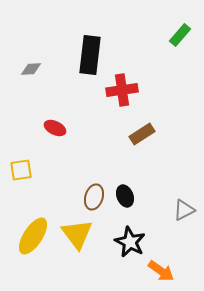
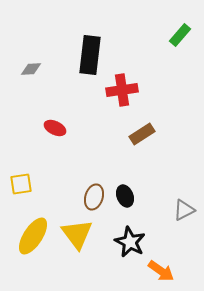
yellow square: moved 14 px down
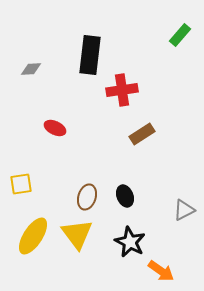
brown ellipse: moved 7 px left
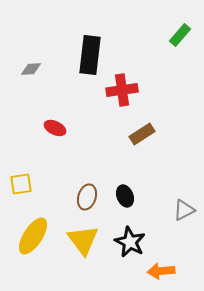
yellow triangle: moved 6 px right, 6 px down
orange arrow: rotated 140 degrees clockwise
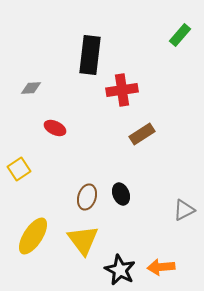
gray diamond: moved 19 px down
yellow square: moved 2 px left, 15 px up; rotated 25 degrees counterclockwise
black ellipse: moved 4 px left, 2 px up
black star: moved 10 px left, 28 px down
orange arrow: moved 4 px up
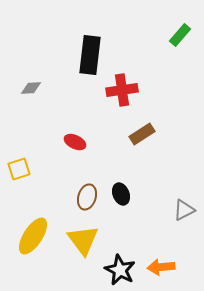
red ellipse: moved 20 px right, 14 px down
yellow square: rotated 15 degrees clockwise
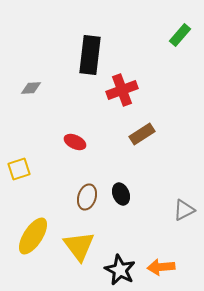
red cross: rotated 12 degrees counterclockwise
yellow triangle: moved 4 px left, 6 px down
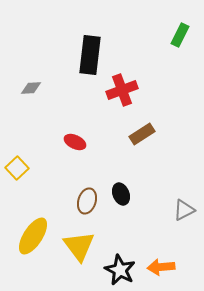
green rectangle: rotated 15 degrees counterclockwise
yellow square: moved 2 px left, 1 px up; rotated 25 degrees counterclockwise
brown ellipse: moved 4 px down
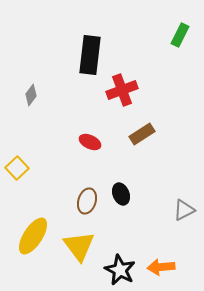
gray diamond: moved 7 px down; rotated 50 degrees counterclockwise
red ellipse: moved 15 px right
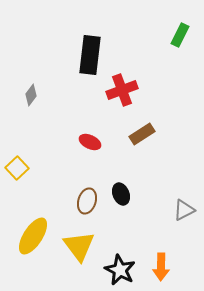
orange arrow: rotated 84 degrees counterclockwise
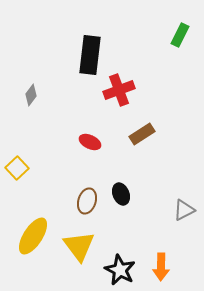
red cross: moved 3 px left
